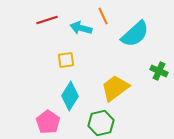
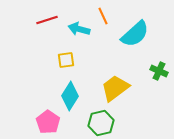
cyan arrow: moved 2 px left, 1 px down
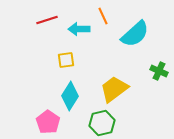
cyan arrow: rotated 15 degrees counterclockwise
yellow trapezoid: moved 1 px left, 1 px down
green hexagon: moved 1 px right
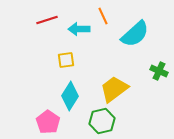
green hexagon: moved 2 px up
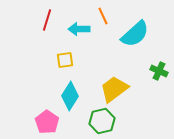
red line: rotated 55 degrees counterclockwise
yellow square: moved 1 px left
pink pentagon: moved 1 px left
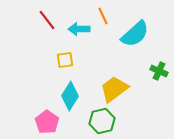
red line: rotated 55 degrees counterclockwise
